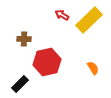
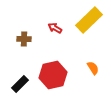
red arrow: moved 7 px left, 13 px down
red hexagon: moved 6 px right, 13 px down
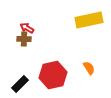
yellow rectangle: rotated 32 degrees clockwise
red arrow: moved 28 px left
orange semicircle: moved 4 px left
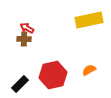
orange semicircle: moved 2 px down; rotated 88 degrees counterclockwise
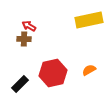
red arrow: moved 2 px right, 2 px up
red hexagon: moved 2 px up
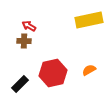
brown cross: moved 2 px down
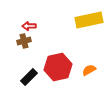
red arrow: rotated 32 degrees counterclockwise
brown cross: rotated 16 degrees counterclockwise
red hexagon: moved 5 px right, 6 px up
black rectangle: moved 9 px right, 7 px up
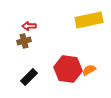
red hexagon: moved 10 px right, 2 px down; rotated 20 degrees clockwise
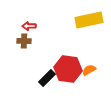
brown cross: rotated 16 degrees clockwise
black rectangle: moved 18 px right, 1 px down
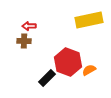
red hexagon: moved 7 px up; rotated 12 degrees clockwise
